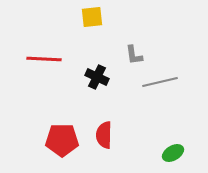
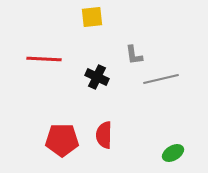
gray line: moved 1 px right, 3 px up
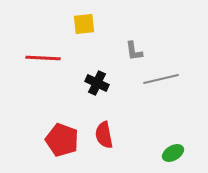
yellow square: moved 8 px left, 7 px down
gray L-shape: moved 4 px up
red line: moved 1 px left, 1 px up
black cross: moved 6 px down
red semicircle: rotated 12 degrees counterclockwise
red pentagon: rotated 20 degrees clockwise
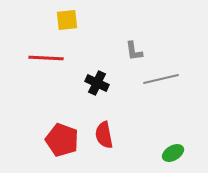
yellow square: moved 17 px left, 4 px up
red line: moved 3 px right
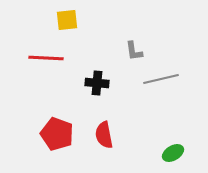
black cross: rotated 20 degrees counterclockwise
red pentagon: moved 5 px left, 6 px up
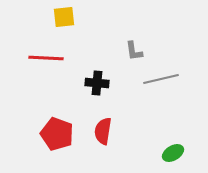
yellow square: moved 3 px left, 3 px up
red semicircle: moved 1 px left, 4 px up; rotated 20 degrees clockwise
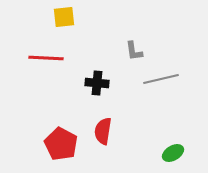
red pentagon: moved 4 px right, 10 px down; rotated 8 degrees clockwise
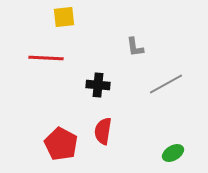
gray L-shape: moved 1 px right, 4 px up
gray line: moved 5 px right, 5 px down; rotated 16 degrees counterclockwise
black cross: moved 1 px right, 2 px down
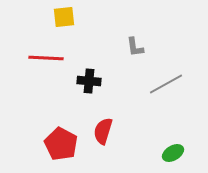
black cross: moved 9 px left, 4 px up
red semicircle: rotated 8 degrees clockwise
